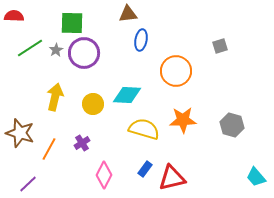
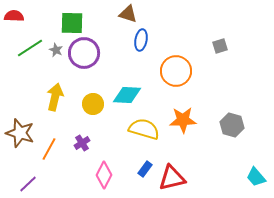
brown triangle: rotated 24 degrees clockwise
gray star: rotated 16 degrees counterclockwise
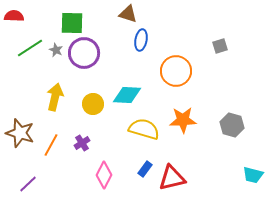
orange line: moved 2 px right, 4 px up
cyan trapezoid: moved 3 px left, 2 px up; rotated 35 degrees counterclockwise
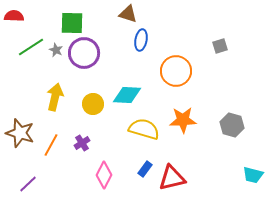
green line: moved 1 px right, 1 px up
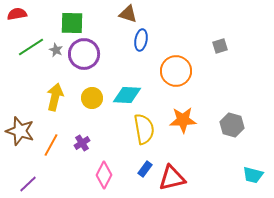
red semicircle: moved 3 px right, 2 px up; rotated 12 degrees counterclockwise
purple circle: moved 1 px down
yellow circle: moved 1 px left, 6 px up
yellow semicircle: rotated 64 degrees clockwise
brown star: moved 2 px up
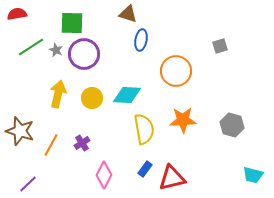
yellow arrow: moved 3 px right, 3 px up
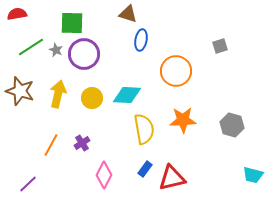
brown star: moved 40 px up
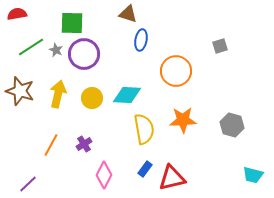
purple cross: moved 2 px right, 1 px down
